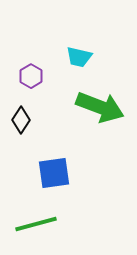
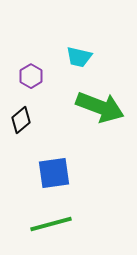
black diamond: rotated 16 degrees clockwise
green line: moved 15 px right
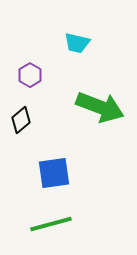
cyan trapezoid: moved 2 px left, 14 px up
purple hexagon: moved 1 px left, 1 px up
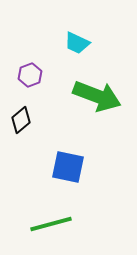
cyan trapezoid: rotated 12 degrees clockwise
purple hexagon: rotated 10 degrees clockwise
green arrow: moved 3 px left, 11 px up
blue square: moved 14 px right, 6 px up; rotated 20 degrees clockwise
